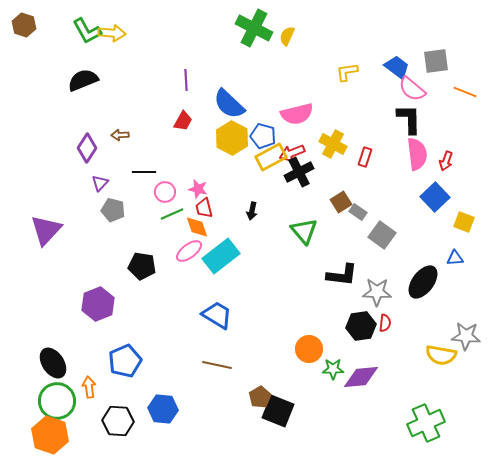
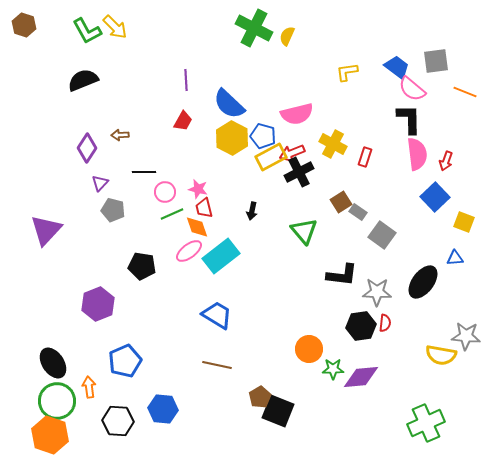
yellow arrow at (112, 33): moved 3 px right, 6 px up; rotated 40 degrees clockwise
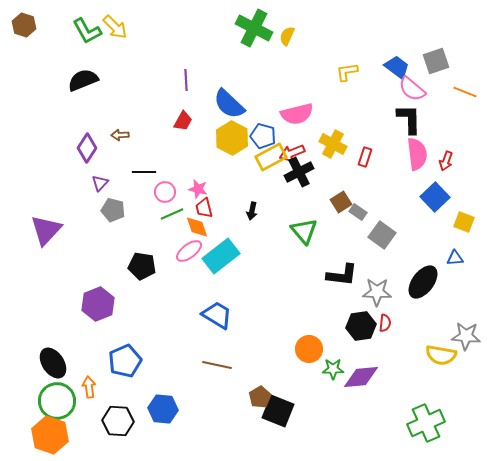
gray square at (436, 61): rotated 12 degrees counterclockwise
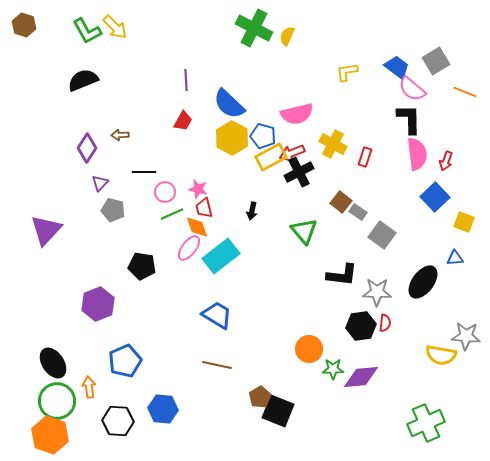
gray square at (436, 61): rotated 12 degrees counterclockwise
brown square at (341, 202): rotated 20 degrees counterclockwise
pink ellipse at (189, 251): moved 3 px up; rotated 16 degrees counterclockwise
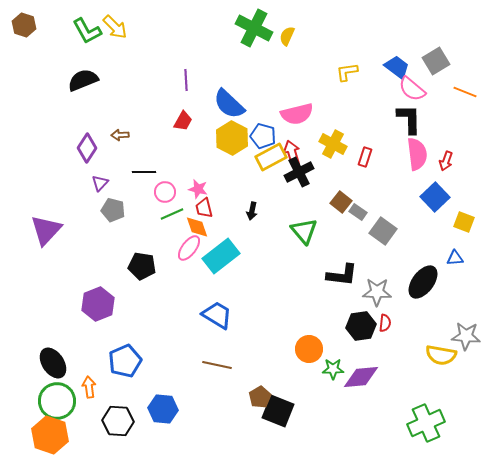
red arrow at (292, 153): rotated 95 degrees clockwise
gray square at (382, 235): moved 1 px right, 4 px up
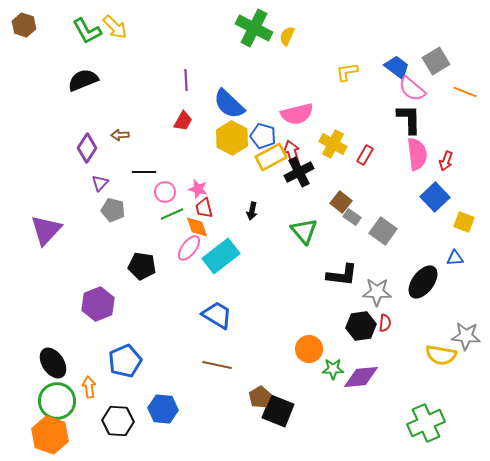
red rectangle at (365, 157): moved 2 px up; rotated 12 degrees clockwise
gray rectangle at (358, 212): moved 6 px left, 5 px down
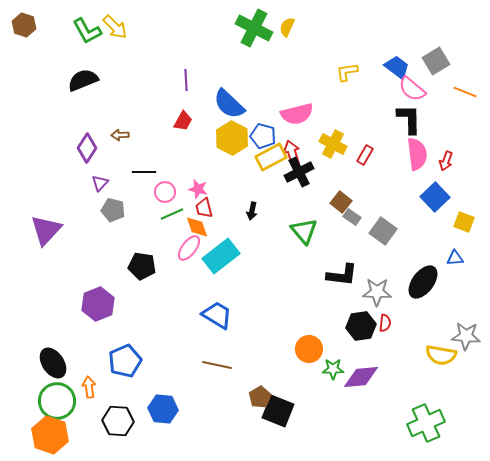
yellow semicircle at (287, 36): moved 9 px up
